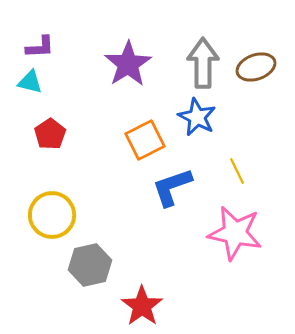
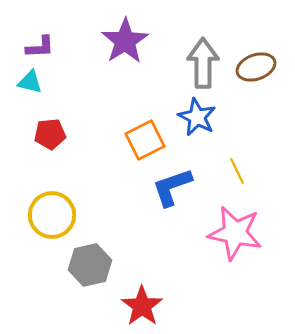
purple star: moved 3 px left, 23 px up
red pentagon: rotated 28 degrees clockwise
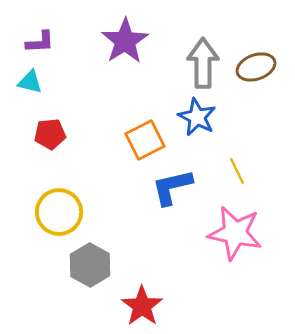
purple L-shape: moved 5 px up
blue L-shape: rotated 6 degrees clockwise
yellow circle: moved 7 px right, 3 px up
gray hexagon: rotated 18 degrees counterclockwise
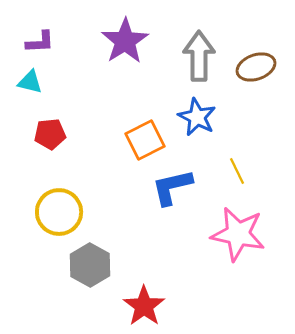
gray arrow: moved 4 px left, 7 px up
pink star: moved 3 px right, 1 px down
red star: moved 2 px right
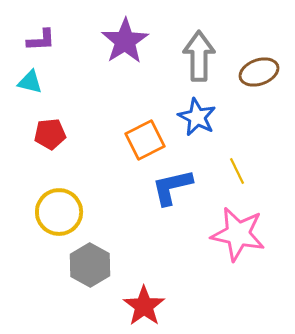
purple L-shape: moved 1 px right, 2 px up
brown ellipse: moved 3 px right, 5 px down
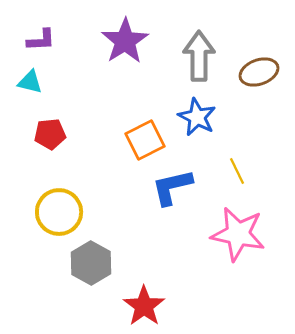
gray hexagon: moved 1 px right, 2 px up
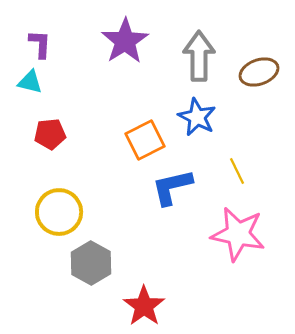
purple L-shape: moved 1 px left, 4 px down; rotated 84 degrees counterclockwise
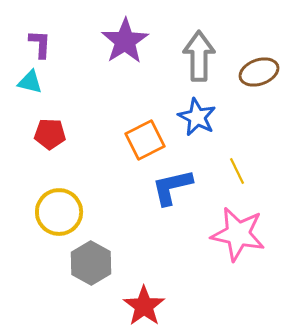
red pentagon: rotated 8 degrees clockwise
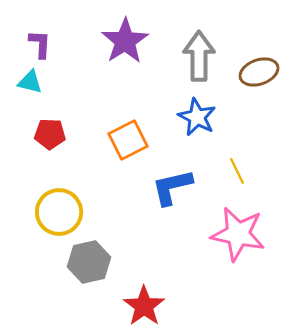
orange square: moved 17 px left
gray hexagon: moved 2 px left, 1 px up; rotated 18 degrees clockwise
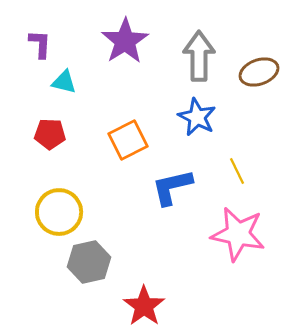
cyan triangle: moved 34 px right
